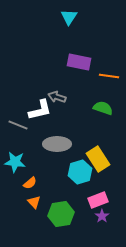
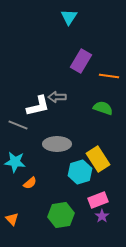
purple rectangle: moved 2 px right, 1 px up; rotated 70 degrees counterclockwise
gray arrow: rotated 18 degrees counterclockwise
white L-shape: moved 2 px left, 4 px up
orange triangle: moved 22 px left, 17 px down
green hexagon: moved 1 px down
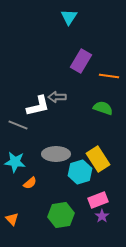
gray ellipse: moved 1 px left, 10 px down
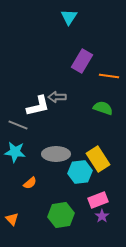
purple rectangle: moved 1 px right
cyan star: moved 10 px up
cyan hexagon: rotated 10 degrees clockwise
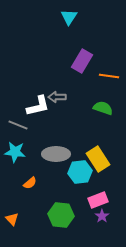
green hexagon: rotated 15 degrees clockwise
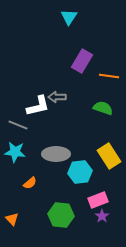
yellow rectangle: moved 11 px right, 3 px up
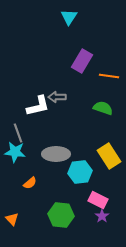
gray line: moved 8 px down; rotated 48 degrees clockwise
pink rectangle: rotated 48 degrees clockwise
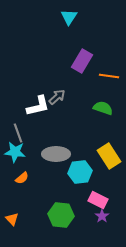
gray arrow: rotated 138 degrees clockwise
orange semicircle: moved 8 px left, 5 px up
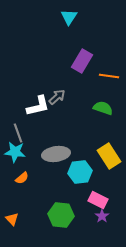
gray ellipse: rotated 8 degrees counterclockwise
